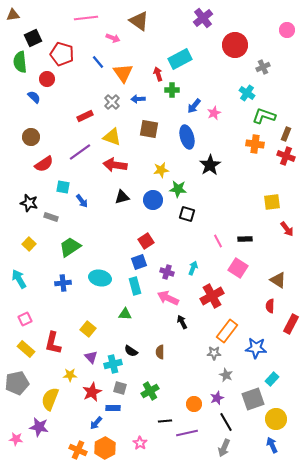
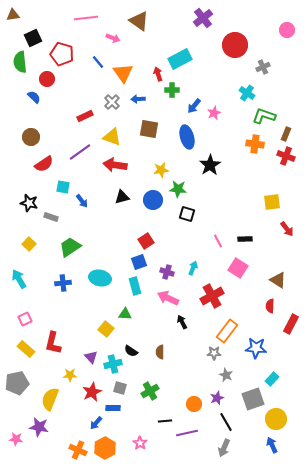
yellow square at (88, 329): moved 18 px right
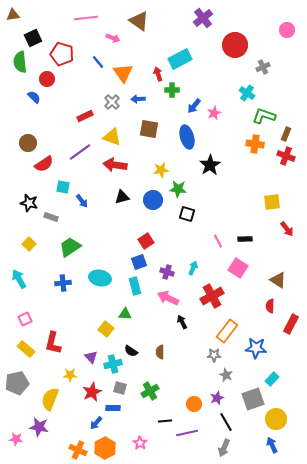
brown circle at (31, 137): moved 3 px left, 6 px down
gray star at (214, 353): moved 2 px down
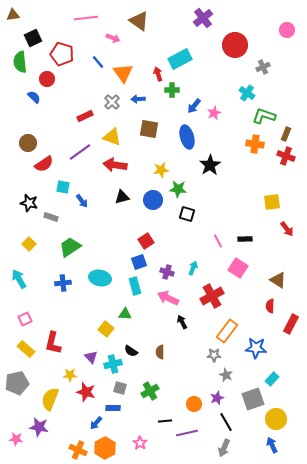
red star at (92, 392): moved 6 px left; rotated 30 degrees counterclockwise
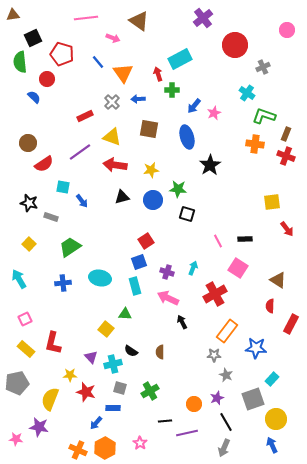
yellow star at (161, 170): moved 10 px left
red cross at (212, 296): moved 3 px right, 2 px up
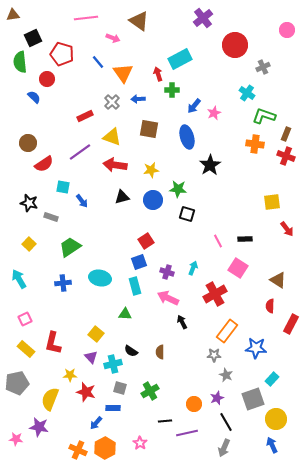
yellow square at (106, 329): moved 10 px left, 5 px down
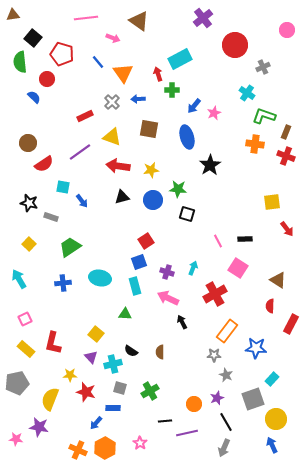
black square at (33, 38): rotated 24 degrees counterclockwise
brown rectangle at (286, 134): moved 2 px up
red arrow at (115, 165): moved 3 px right, 1 px down
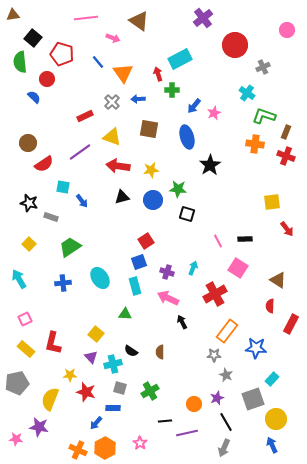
cyan ellipse at (100, 278): rotated 45 degrees clockwise
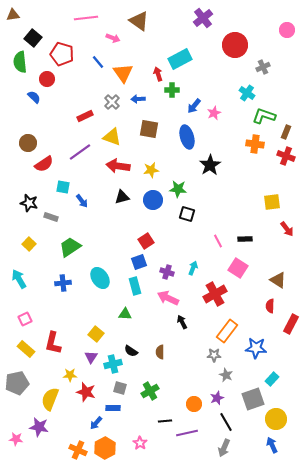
purple triangle at (91, 357): rotated 16 degrees clockwise
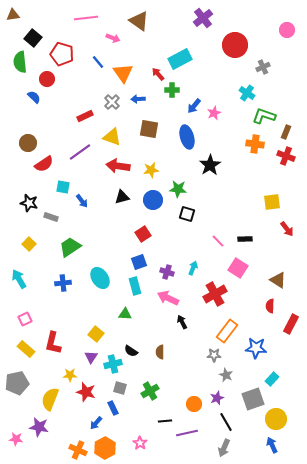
red arrow at (158, 74): rotated 24 degrees counterclockwise
red square at (146, 241): moved 3 px left, 7 px up
pink line at (218, 241): rotated 16 degrees counterclockwise
blue rectangle at (113, 408): rotated 64 degrees clockwise
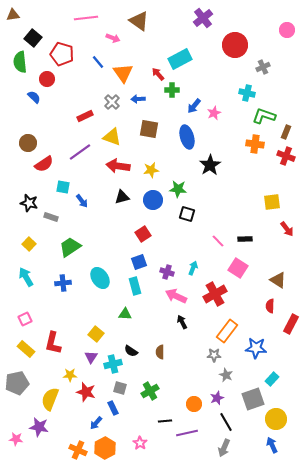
cyan cross at (247, 93): rotated 21 degrees counterclockwise
cyan arrow at (19, 279): moved 7 px right, 2 px up
pink arrow at (168, 298): moved 8 px right, 2 px up
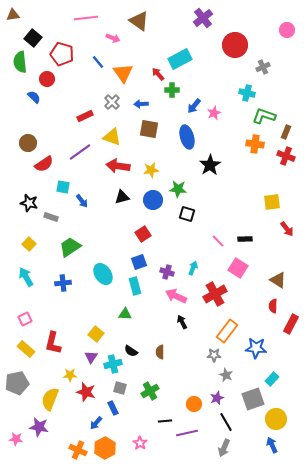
blue arrow at (138, 99): moved 3 px right, 5 px down
cyan ellipse at (100, 278): moved 3 px right, 4 px up
red semicircle at (270, 306): moved 3 px right
